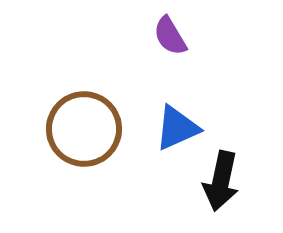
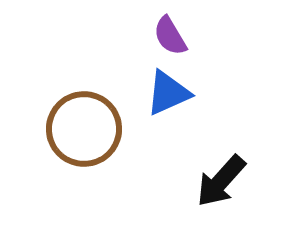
blue triangle: moved 9 px left, 35 px up
black arrow: rotated 30 degrees clockwise
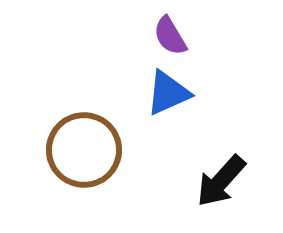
brown circle: moved 21 px down
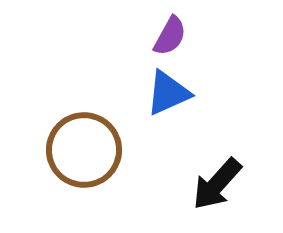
purple semicircle: rotated 120 degrees counterclockwise
black arrow: moved 4 px left, 3 px down
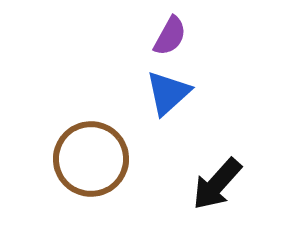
blue triangle: rotated 18 degrees counterclockwise
brown circle: moved 7 px right, 9 px down
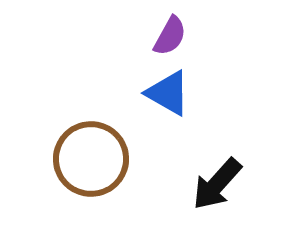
blue triangle: rotated 48 degrees counterclockwise
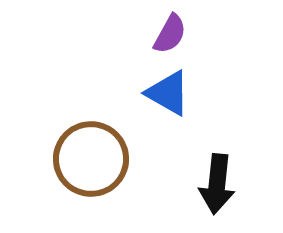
purple semicircle: moved 2 px up
black arrow: rotated 36 degrees counterclockwise
